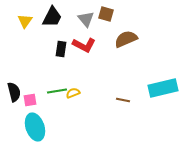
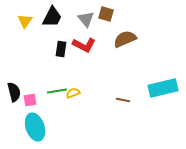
brown semicircle: moved 1 px left
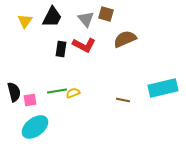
cyan ellipse: rotated 72 degrees clockwise
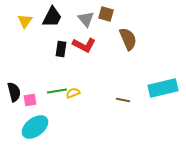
brown semicircle: moved 3 px right; rotated 90 degrees clockwise
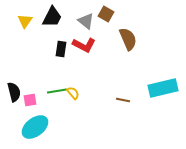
brown square: rotated 14 degrees clockwise
gray triangle: moved 2 px down; rotated 12 degrees counterclockwise
yellow semicircle: rotated 72 degrees clockwise
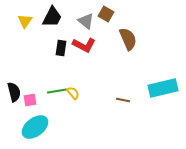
black rectangle: moved 1 px up
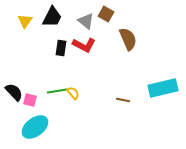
black semicircle: rotated 30 degrees counterclockwise
pink square: rotated 24 degrees clockwise
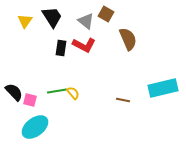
black trapezoid: rotated 60 degrees counterclockwise
